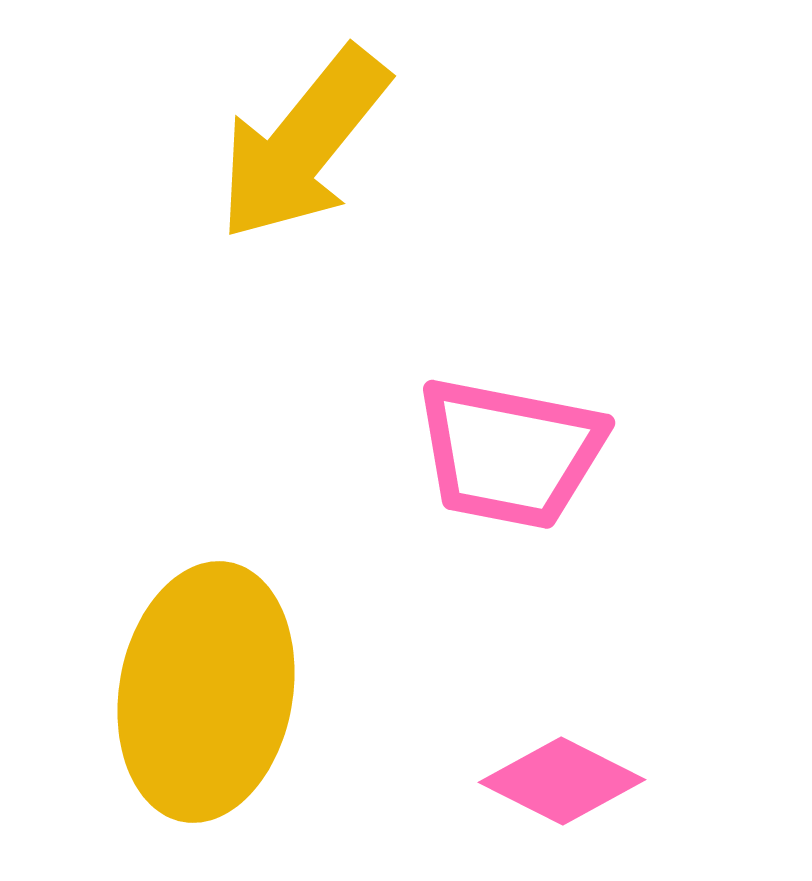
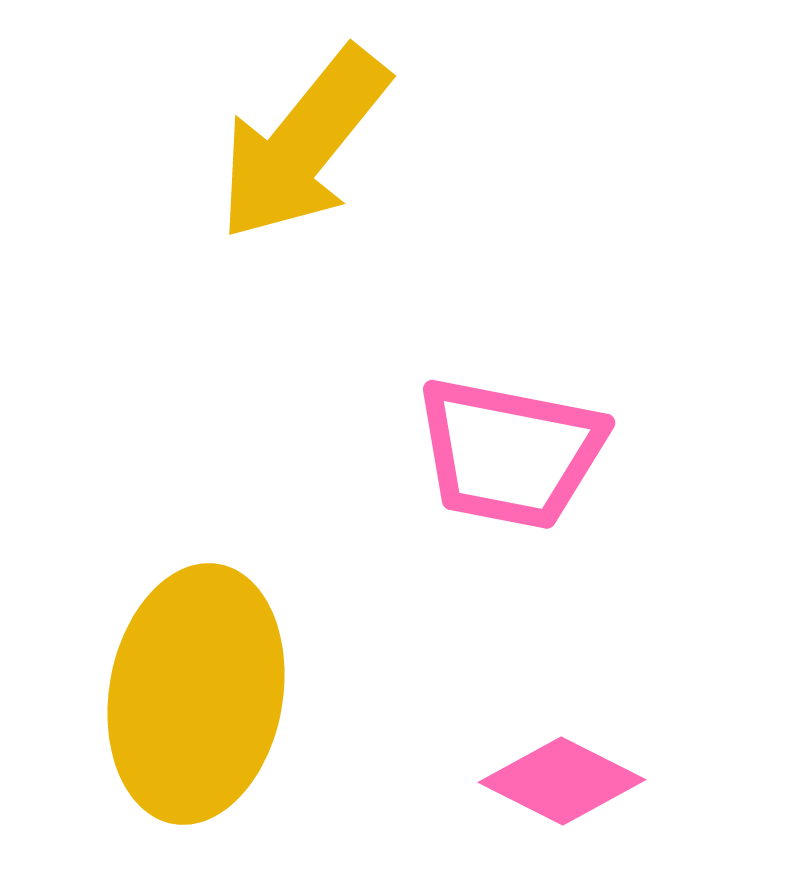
yellow ellipse: moved 10 px left, 2 px down
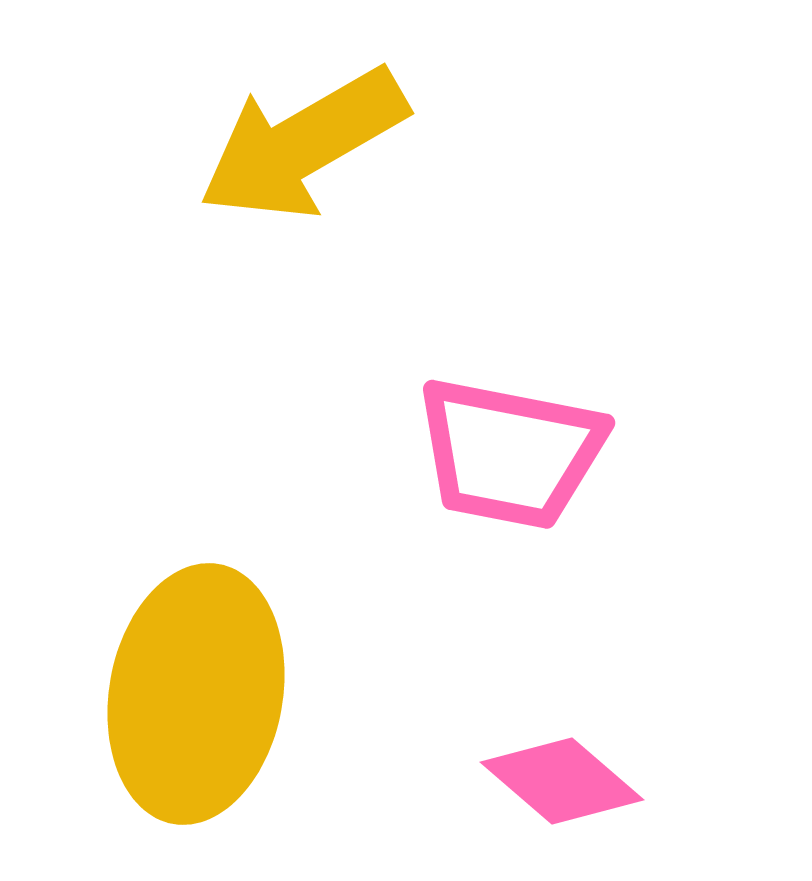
yellow arrow: rotated 21 degrees clockwise
pink diamond: rotated 14 degrees clockwise
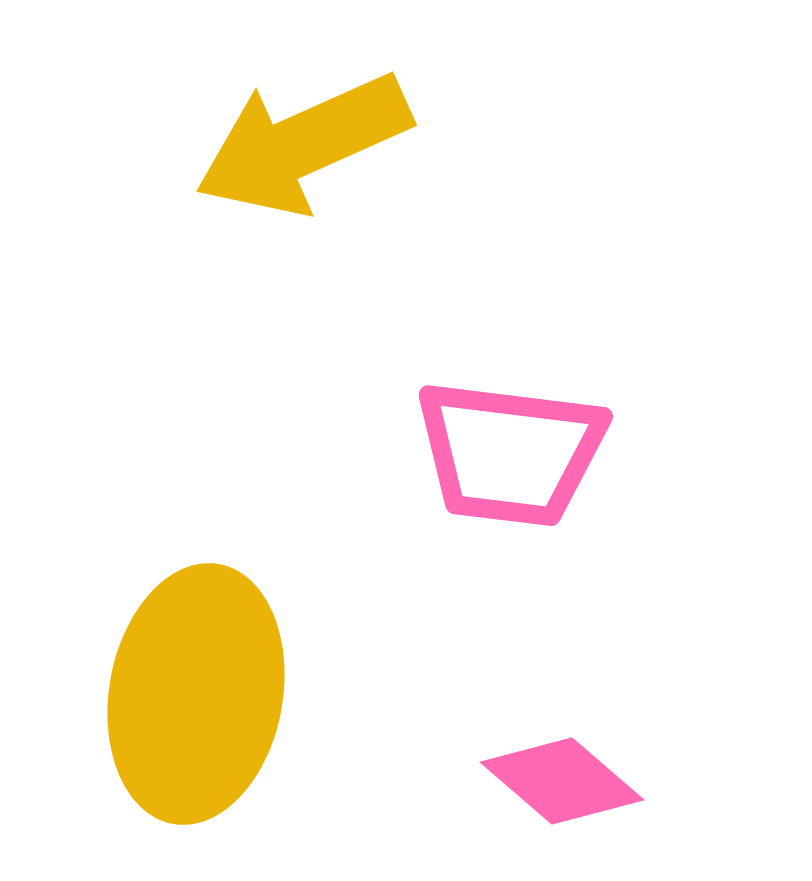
yellow arrow: rotated 6 degrees clockwise
pink trapezoid: rotated 4 degrees counterclockwise
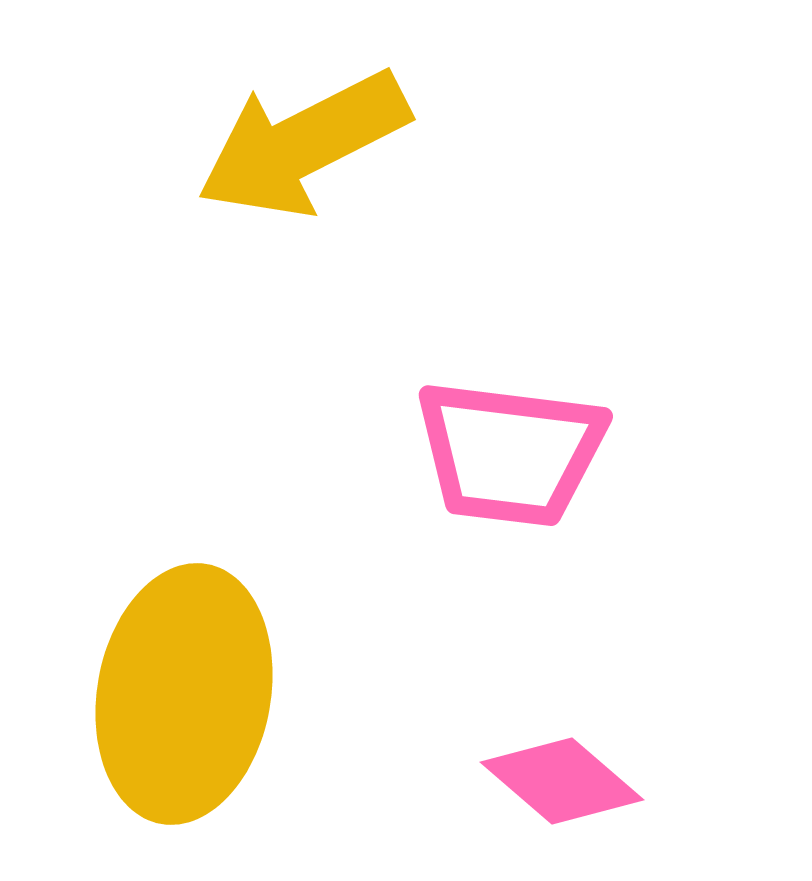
yellow arrow: rotated 3 degrees counterclockwise
yellow ellipse: moved 12 px left
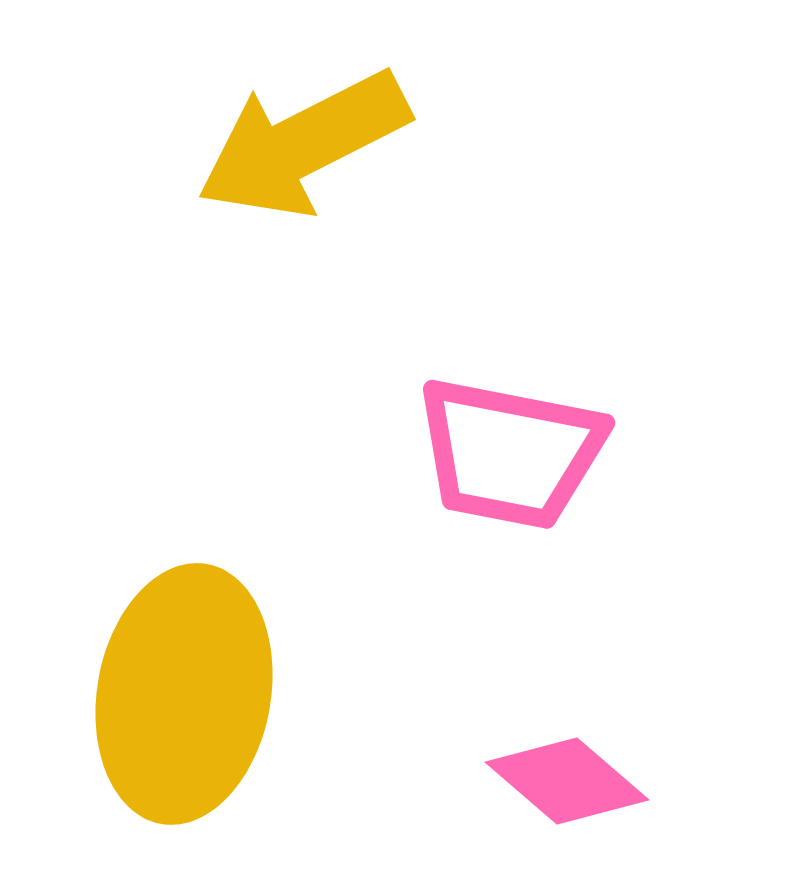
pink trapezoid: rotated 4 degrees clockwise
pink diamond: moved 5 px right
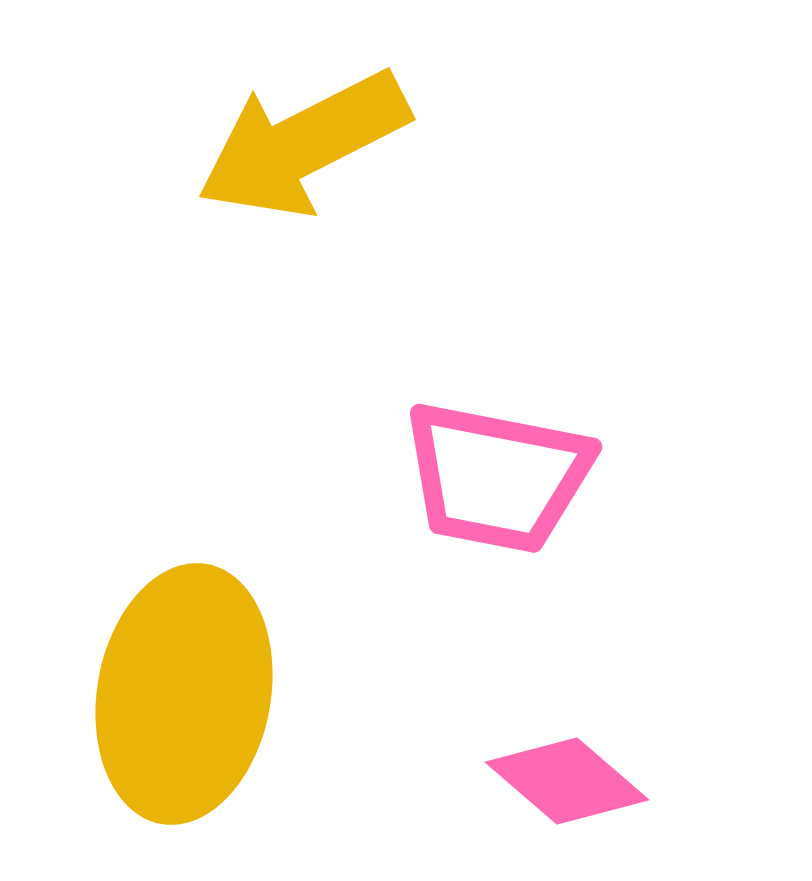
pink trapezoid: moved 13 px left, 24 px down
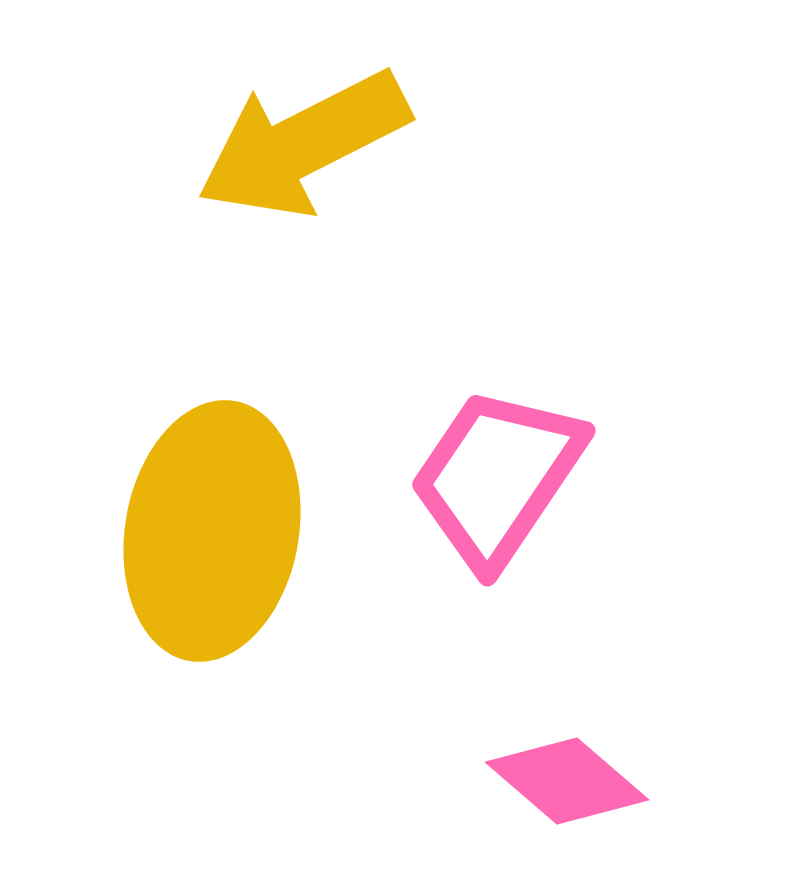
pink trapezoid: rotated 113 degrees clockwise
yellow ellipse: moved 28 px right, 163 px up
